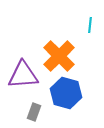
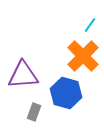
cyan line: rotated 28 degrees clockwise
orange cross: moved 24 px right
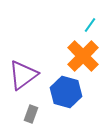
purple triangle: rotated 32 degrees counterclockwise
blue hexagon: moved 1 px up
gray rectangle: moved 3 px left, 2 px down
